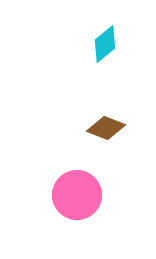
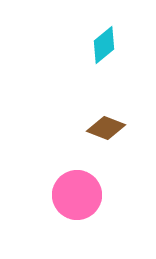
cyan diamond: moved 1 px left, 1 px down
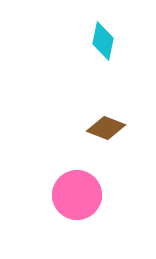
cyan diamond: moved 1 px left, 4 px up; rotated 39 degrees counterclockwise
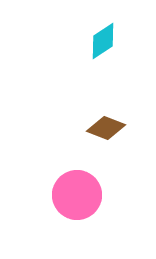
cyan diamond: rotated 45 degrees clockwise
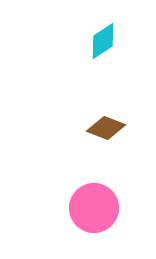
pink circle: moved 17 px right, 13 px down
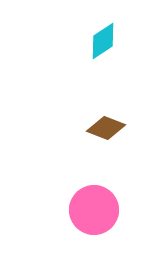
pink circle: moved 2 px down
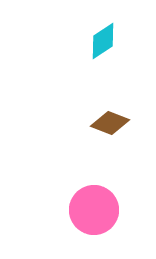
brown diamond: moved 4 px right, 5 px up
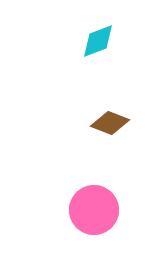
cyan diamond: moved 5 px left; rotated 12 degrees clockwise
